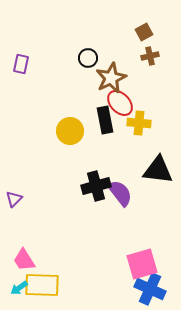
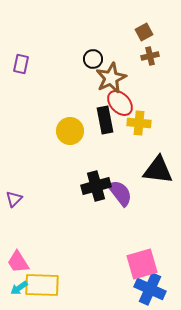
black circle: moved 5 px right, 1 px down
pink trapezoid: moved 6 px left, 2 px down
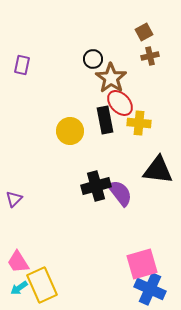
purple rectangle: moved 1 px right, 1 px down
brown star: rotated 12 degrees counterclockwise
yellow rectangle: rotated 64 degrees clockwise
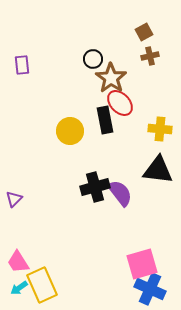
purple rectangle: rotated 18 degrees counterclockwise
yellow cross: moved 21 px right, 6 px down
black cross: moved 1 px left, 1 px down
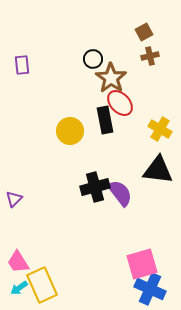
yellow cross: rotated 25 degrees clockwise
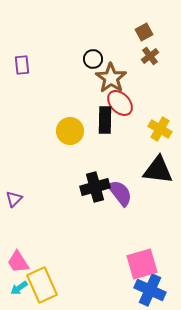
brown cross: rotated 24 degrees counterclockwise
black rectangle: rotated 12 degrees clockwise
blue cross: moved 1 px down
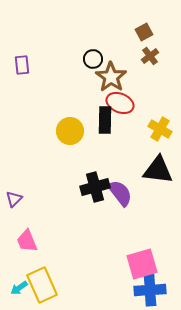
brown star: moved 1 px up
red ellipse: rotated 24 degrees counterclockwise
pink trapezoid: moved 9 px right, 21 px up; rotated 10 degrees clockwise
blue cross: rotated 28 degrees counterclockwise
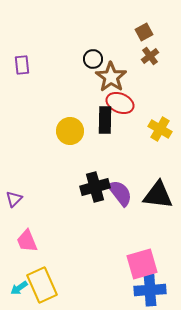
black triangle: moved 25 px down
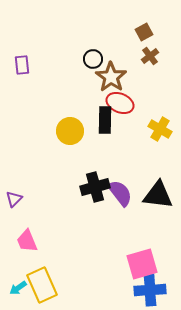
cyan arrow: moved 1 px left
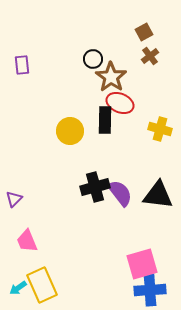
yellow cross: rotated 15 degrees counterclockwise
